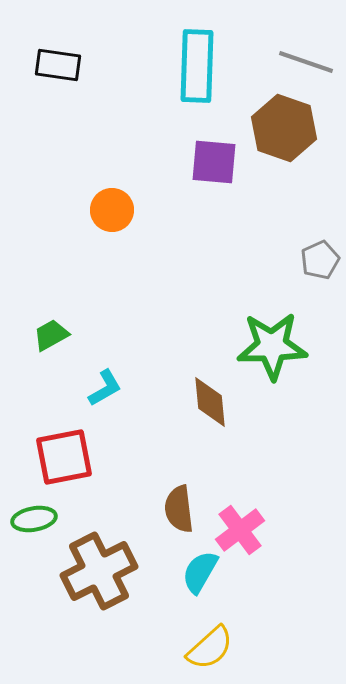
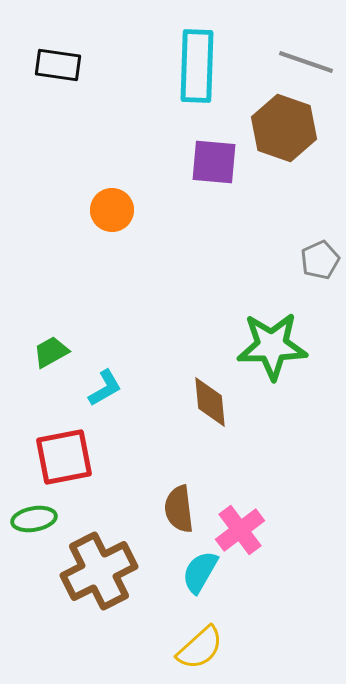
green trapezoid: moved 17 px down
yellow semicircle: moved 10 px left
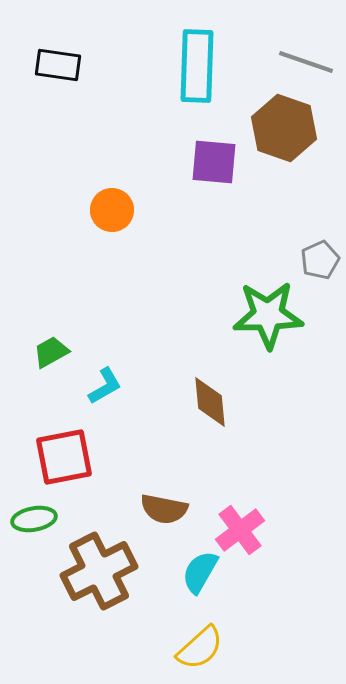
green star: moved 4 px left, 31 px up
cyan L-shape: moved 2 px up
brown semicircle: moved 15 px left; rotated 72 degrees counterclockwise
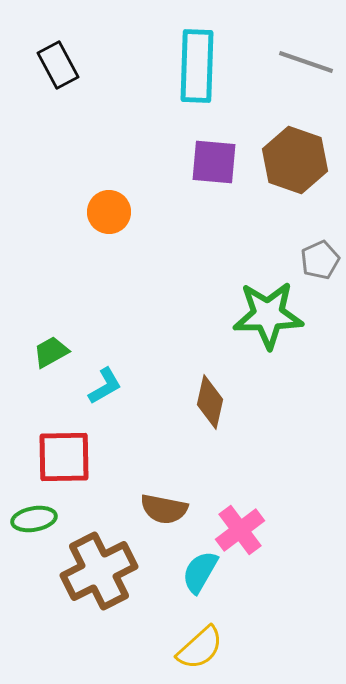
black rectangle: rotated 54 degrees clockwise
brown hexagon: moved 11 px right, 32 px down
orange circle: moved 3 px left, 2 px down
brown diamond: rotated 18 degrees clockwise
red square: rotated 10 degrees clockwise
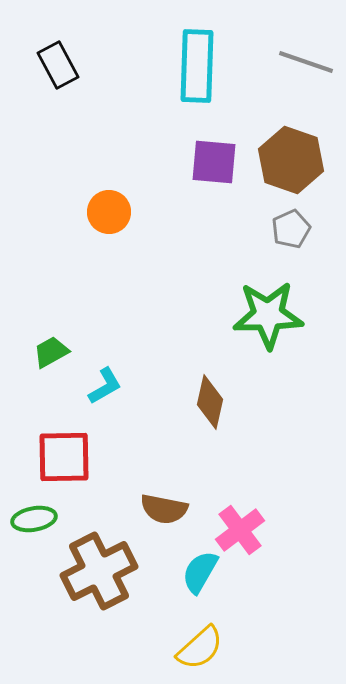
brown hexagon: moved 4 px left
gray pentagon: moved 29 px left, 31 px up
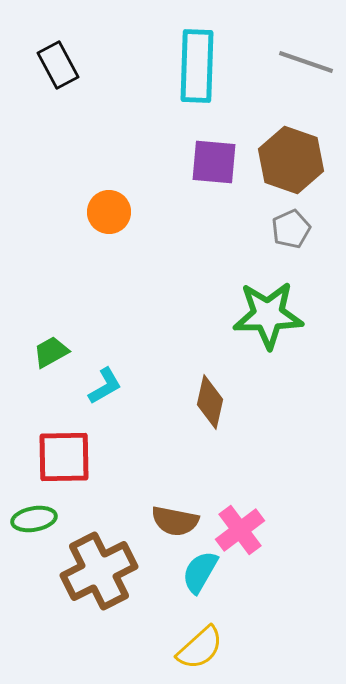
brown semicircle: moved 11 px right, 12 px down
